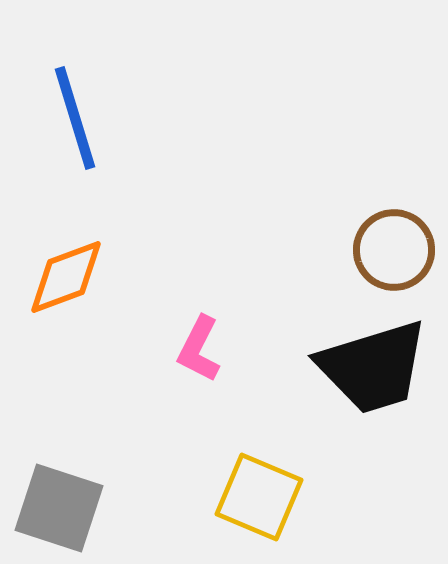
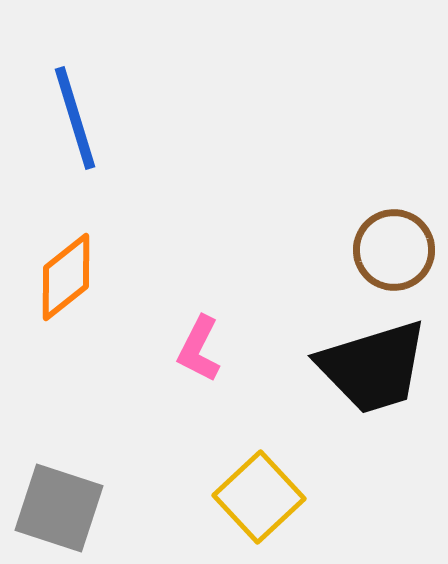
orange diamond: rotated 18 degrees counterclockwise
yellow square: rotated 24 degrees clockwise
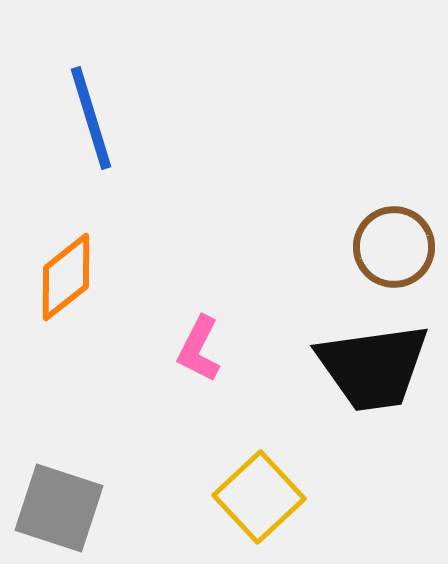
blue line: moved 16 px right
brown circle: moved 3 px up
black trapezoid: rotated 9 degrees clockwise
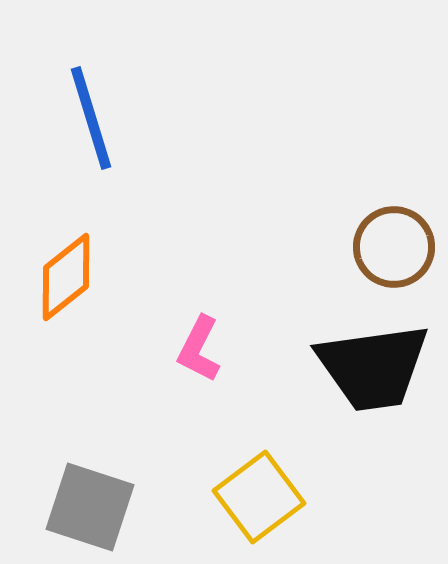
yellow square: rotated 6 degrees clockwise
gray square: moved 31 px right, 1 px up
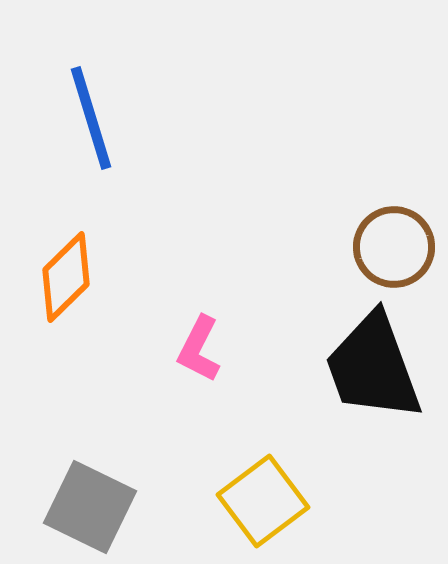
orange diamond: rotated 6 degrees counterclockwise
black trapezoid: rotated 78 degrees clockwise
yellow square: moved 4 px right, 4 px down
gray square: rotated 8 degrees clockwise
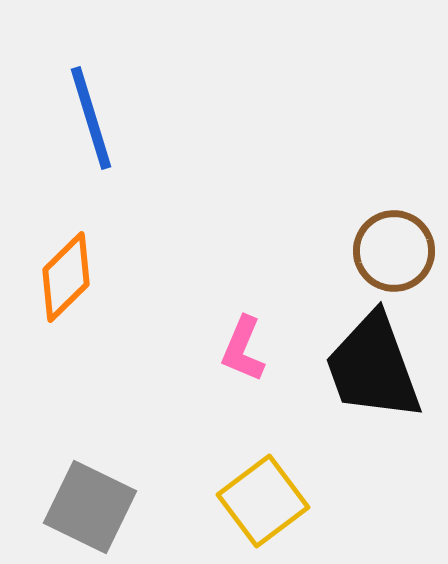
brown circle: moved 4 px down
pink L-shape: moved 44 px right; rotated 4 degrees counterclockwise
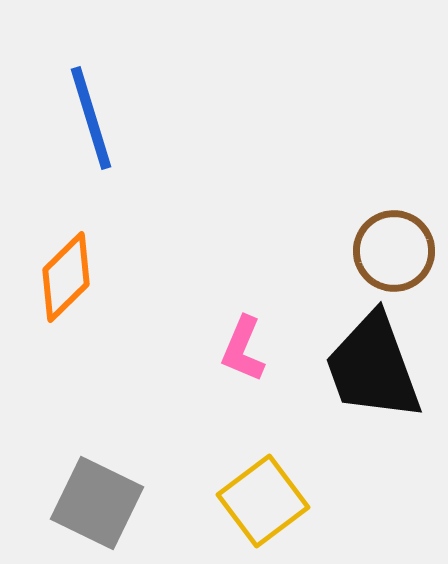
gray square: moved 7 px right, 4 px up
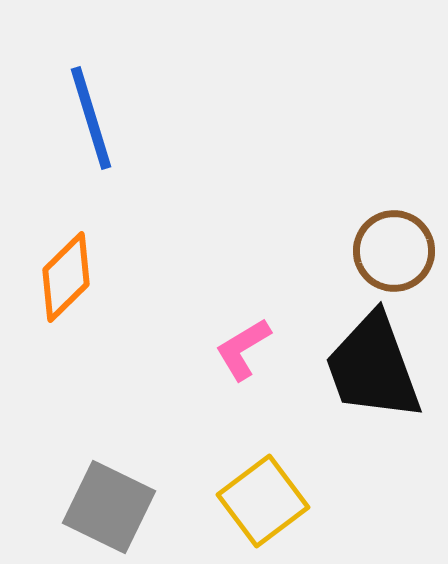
pink L-shape: rotated 36 degrees clockwise
gray square: moved 12 px right, 4 px down
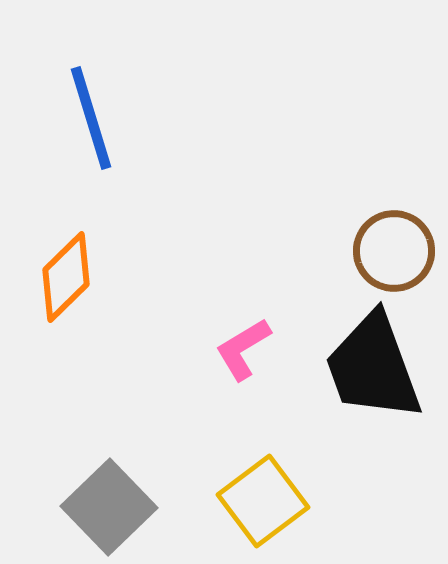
gray square: rotated 20 degrees clockwise
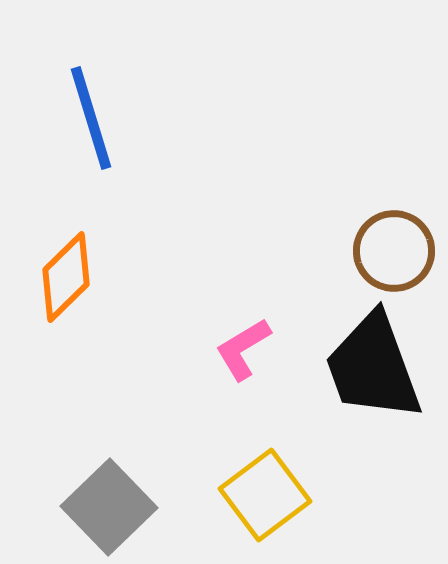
yellow square: moved 2 px right, 6 px up
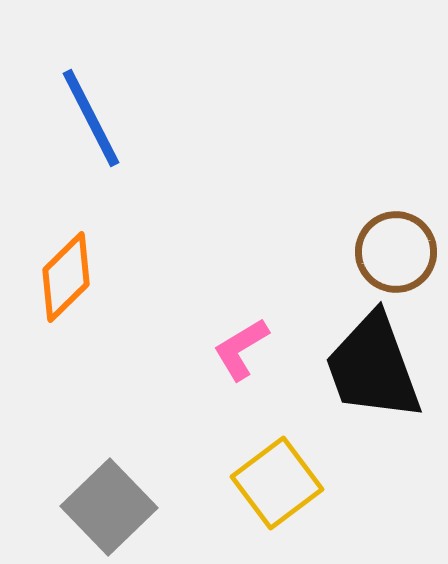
blue line: rotated 10 degrees counterclockwise
brown circle: moved 2 px right, 1 px down
pink L-shape: moved 2 px left
yellow square: moved 12 px right, 12 px up
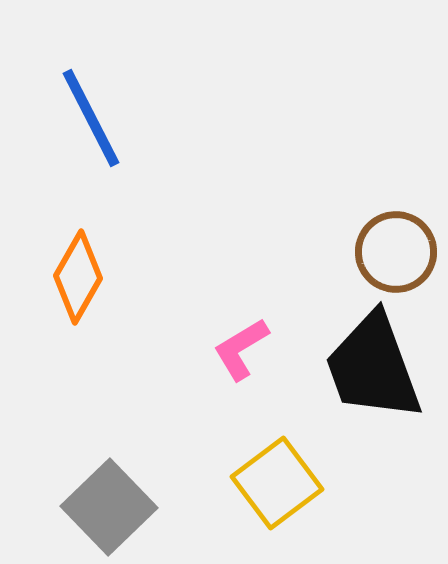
orange diamond: moved 12 px right; rotated 16 degrees counterclockwise
